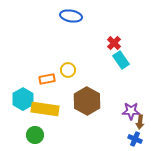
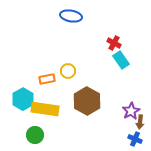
red cross: rotated 16 degrees counterclockwise
yellow circle: moved 1 px down
purple star: rotated 30 degrees counterclockwise
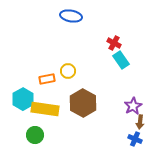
brown hexagon: moved 4 px left, 2 px down
purple star: moved 2 px right, 5 px up
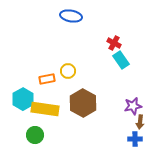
purple star: rotated 18 degrees clockwise
blue cross: rotated 24 degrees counterclockwise
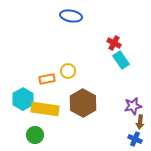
blue cross: rotated 24 degrees clockwise
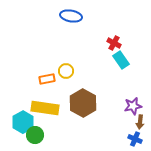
yellow circle: moved 2 px left
cyan hexagon: moved 23 px down
yellow rectangle: moved 1 px up
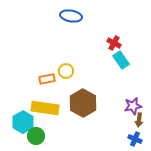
brown arrow: moved 1 px left, 2 px up
green circle: moved 1 px right, 1 px down
